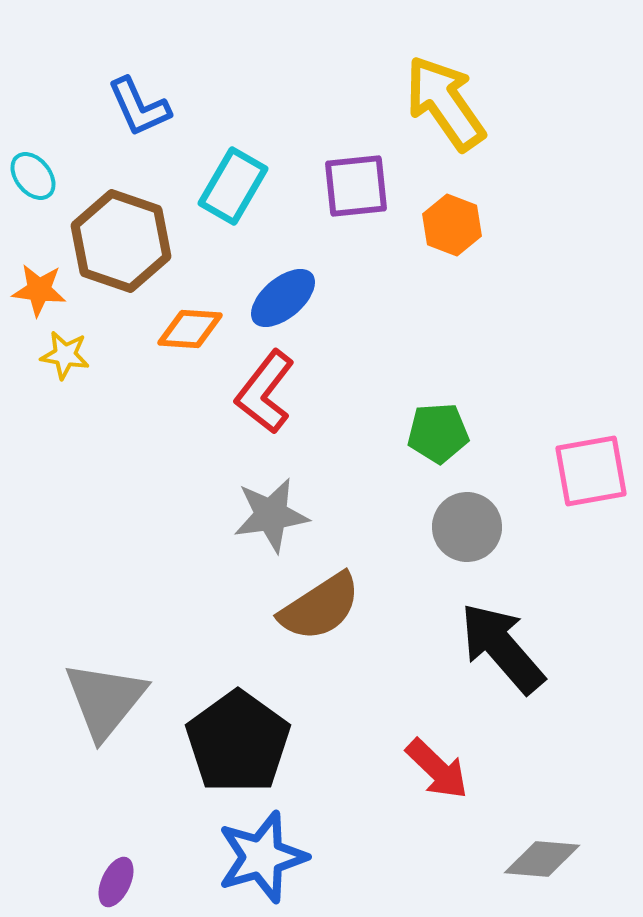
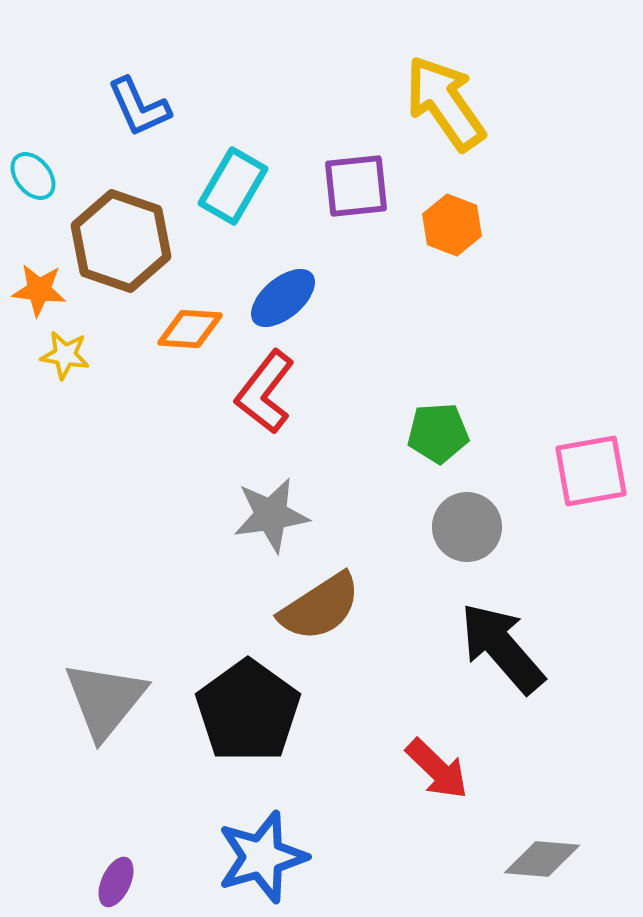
black pentagon: moved 10 px right, 31 px up
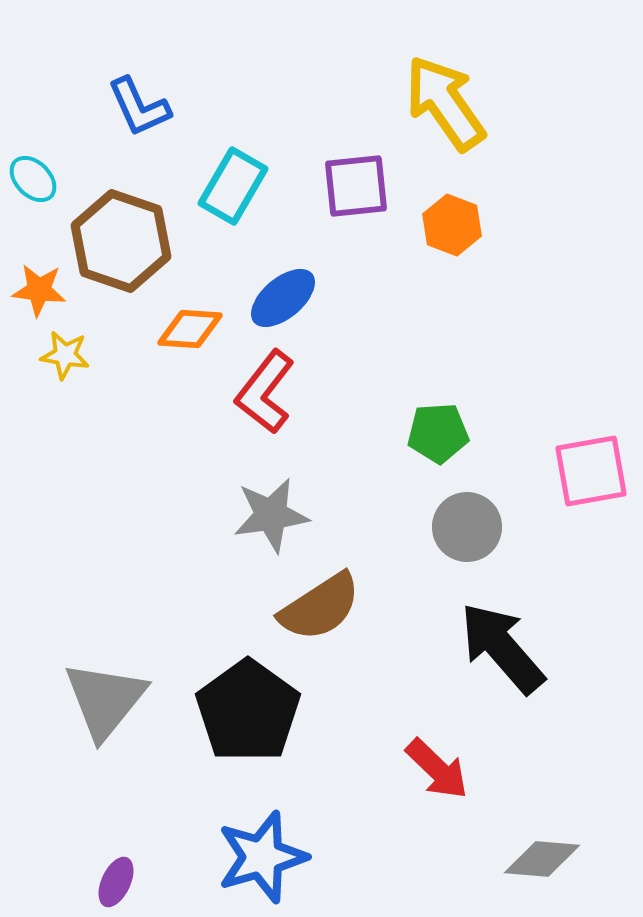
cyan ellipse: moved 3 px down; rotated 6 degrees counterclockwise
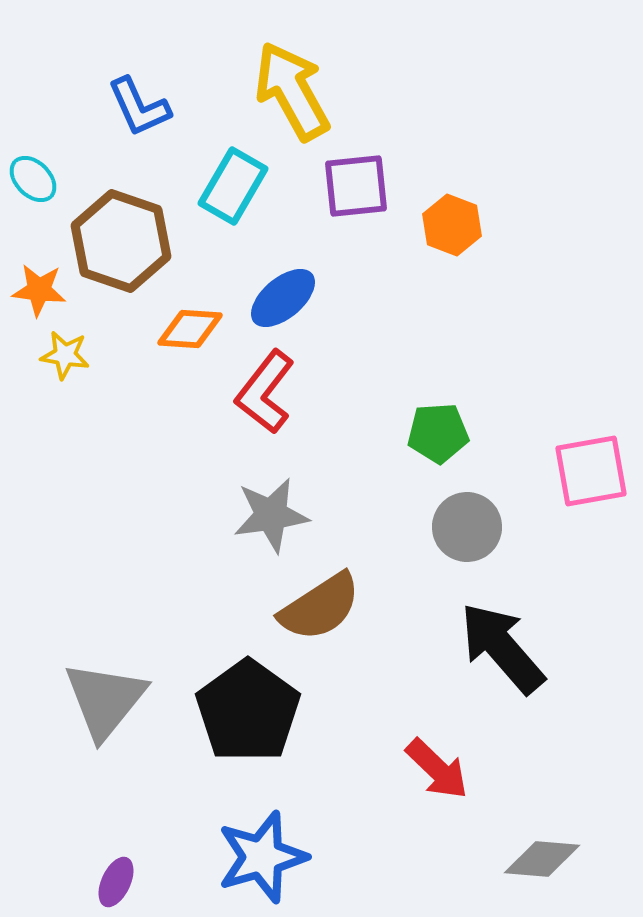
yellow arrow: moved 153 px left, 12 px up; rotated 6 degrees clockwise
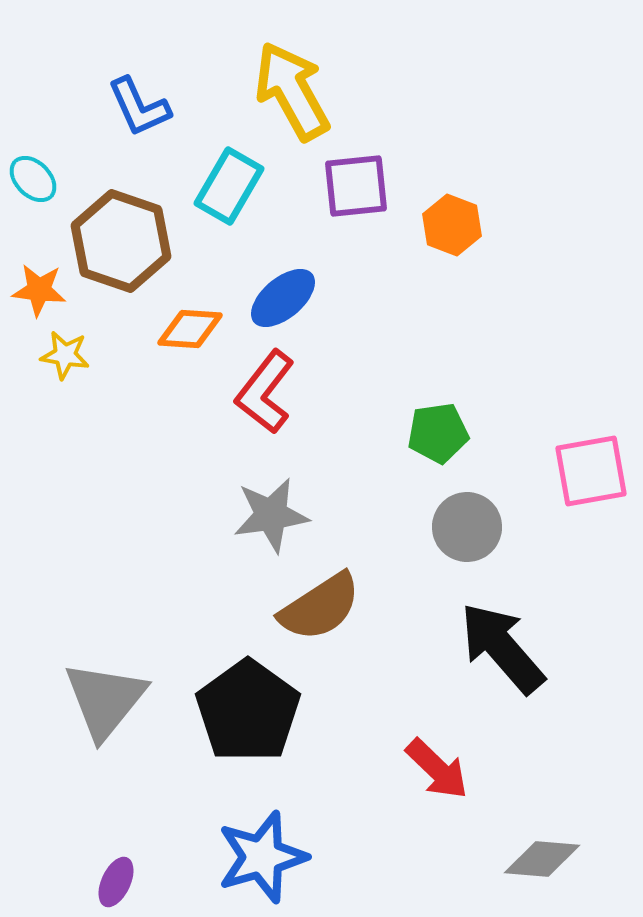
cyan rectangle: moved 4 px left
green pentagon: rotated 4 degrees counterclockwise
